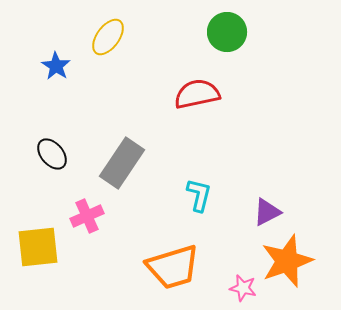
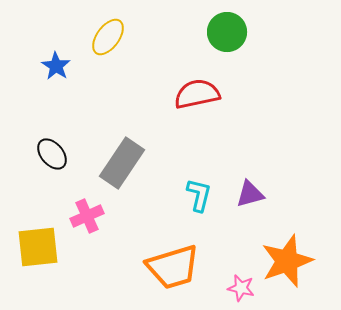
purple triangle: moved 17 px left, 18 px up; rotated 12 degrees clockwise
pink star: moved 2 px left
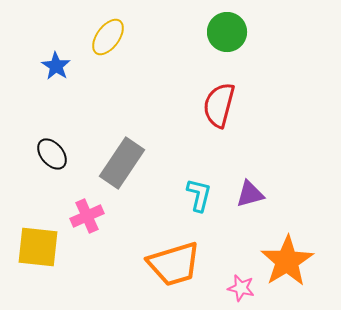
red semicircle: moved 22 px right, 11 px down; rotated 63 degrees counterclockwise
yellow square: rotated 12 degrees clockwise
orange star: rotated 12 degrees counterclockwise
orange trapezoid: moved 1 px right, 3 px up
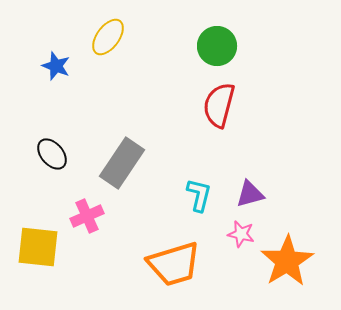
green circle: moved 10 px left, 14 px down
blue star: rotated 12 degrees counterclockwise
pink star: moved 54 px up
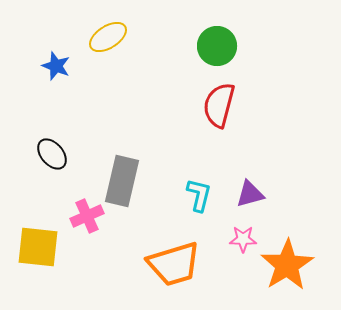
yellow ellipse: rotated 21 degrees clockwise
gray rectangle: moved 18 px down; rotated 21 degrees counterclockwise
pink star: moved 2 px right, 5 px down; rotated 12 degrees counterclockwise
orange star: moved 4 px down
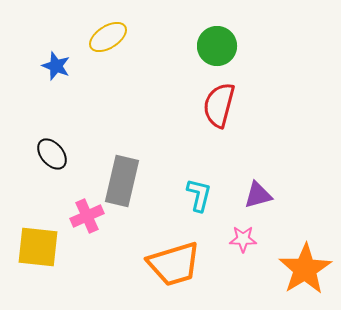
purple triangle: moved 8 px right, 1 px down
orange star: moved 18 px right, 4 px down
